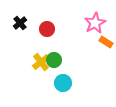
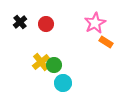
black cross: moved 1 px up
red circle: moved 1 px left, 5 px up
green circle: moved 5 px down
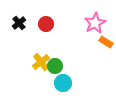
black cross: moved 1 px left, 1 px down
green circle: moved 1 px right, 1 px down
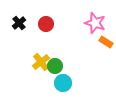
pink star: rotated 25 degrees counterclockwise
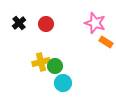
yellow cross: rotated 24 degrees clockwise
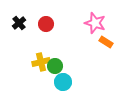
cyan circle: moved 1 px up
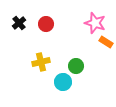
green circle: moved 21 px right
